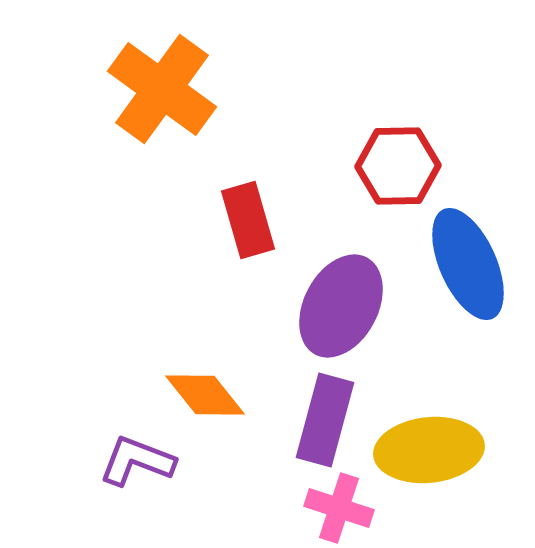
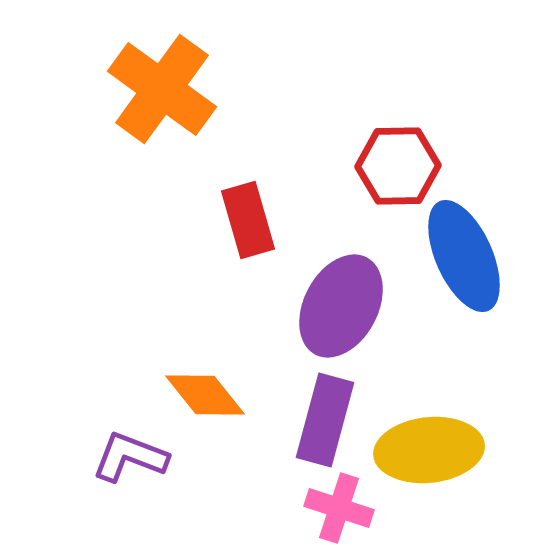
blue ellipse: moved 4 px left, 8 px up
purple L-shape: moved 7 px left, 4 px up
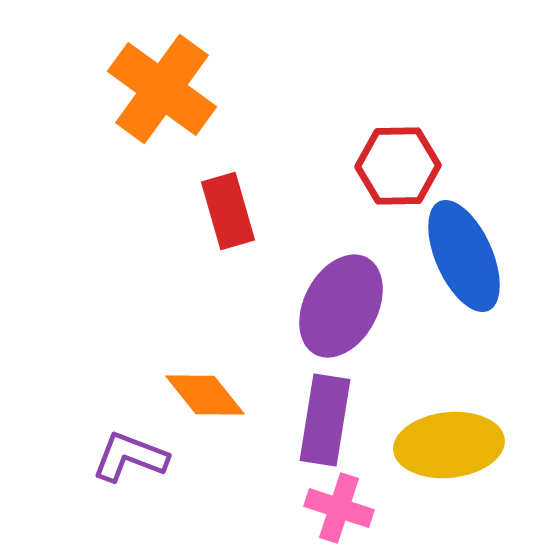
red rectangle: moved 20 px left, 9 px up
purple rectangle: rotated 6 degrees counterclockwise
yellow ellipse: moved 20 px right, 5 px up
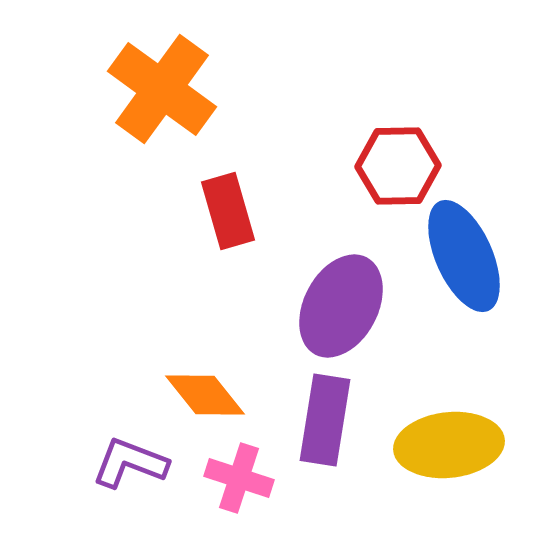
purple L-shape: moved 6 px down
pink cross: moved 100 px left, 30 px up
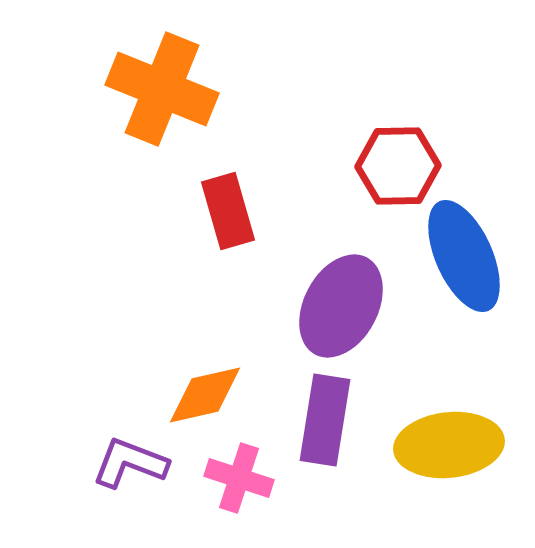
orange cross: rotated 14 degrees counterclockwise
orange diamond: rotated 64 degrees counterclockwise
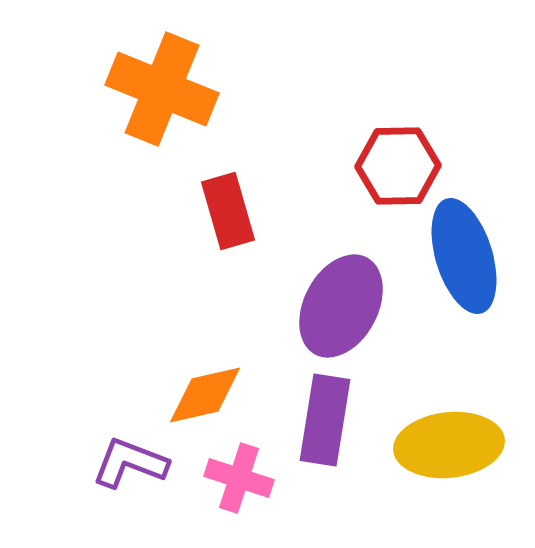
blue ellipse: rotated 7 degrees clockwise
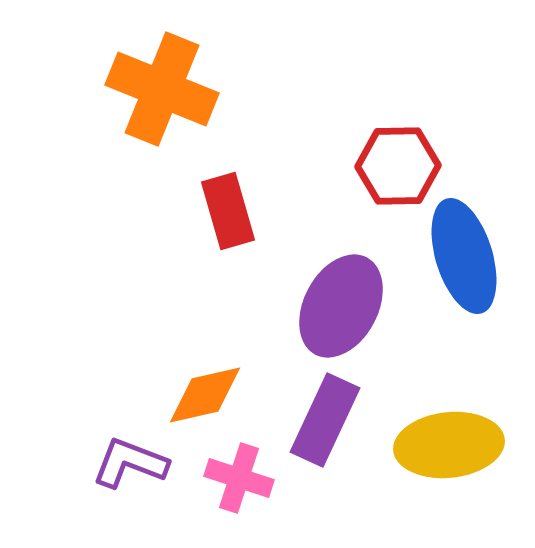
purple rectangle: rotated 16 degrees clockwise
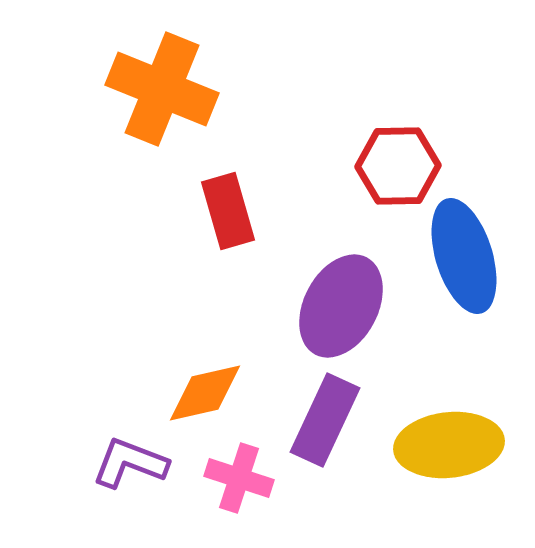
orange diamond: moved 2 px up
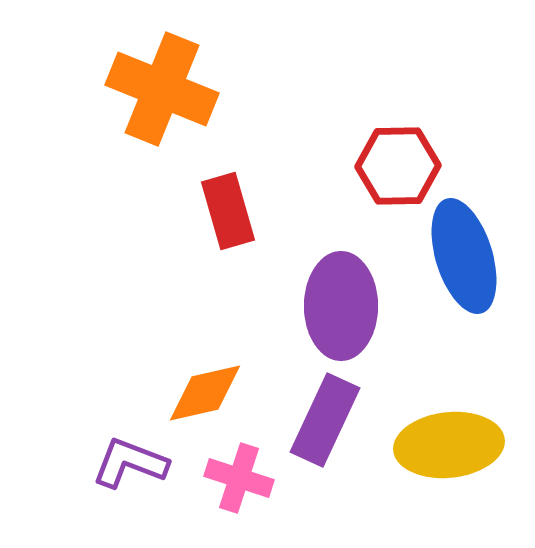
purple ellipse: rotated 28 degrees counterclockwise
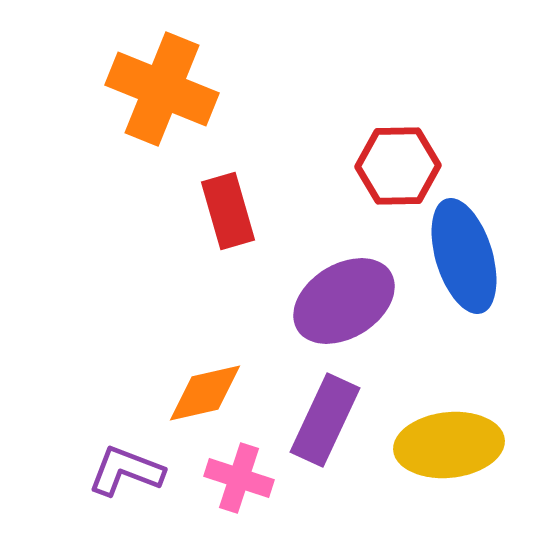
purple ellipse: moved 3 px right, 5 px up; rotated 58 degrees clockwise
purple L-shape: moved 4 px left, 8 px down
